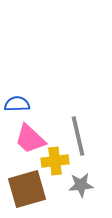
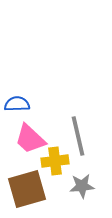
gray star: moved 1 px right, 1 px down
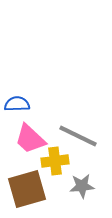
gray line: rotated 51 degrees counterclockwise
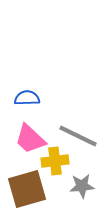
blue semicircle: moved 10 px right, 6 px up
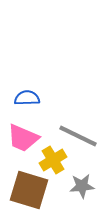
pink trapezoid: moved 7 px left, 1 px up; rotated 20 degrees counterclockwise
yellow cross: moved 2 px left, 1 px up; rotated 24 degrees counterclockwise
brown square: moved 2 px right, 1 px down; rotated 33 degrees clockwise
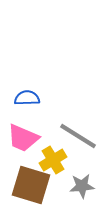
gray line: rotated 6 degrees clockwise
brown square: moved 2 px right, 5 px up
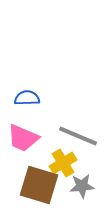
gray line: rotated 9 degrees counterclockwise
yellow cross: moved 10 px right, 3 px down
brown square: moved 8 px right
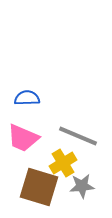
brown square: moved 2 px down
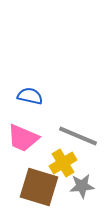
blue semicircle: moved 3 px right, 2 px up; rotated 15 degrees clockwise
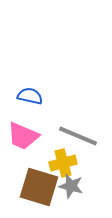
pink trapezoid: moved 2 px up
yellow cross: rotated 16 degrees clockwise
gray star: moved 11 px left; rotated 20 degrees clockwise
